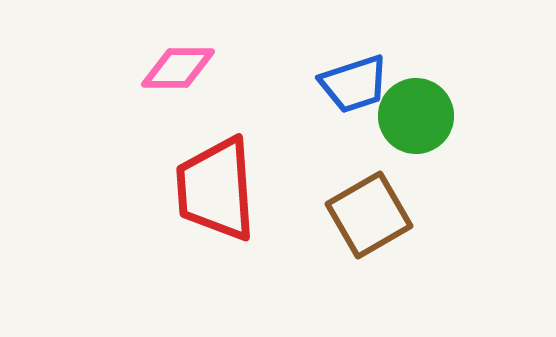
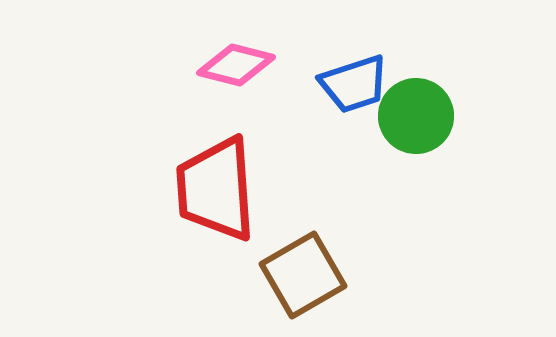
pink diamond: moved 58 px right, 3 px up; rotated 14 degrees clockwise
brown square: moved 66 px left, 60 px down
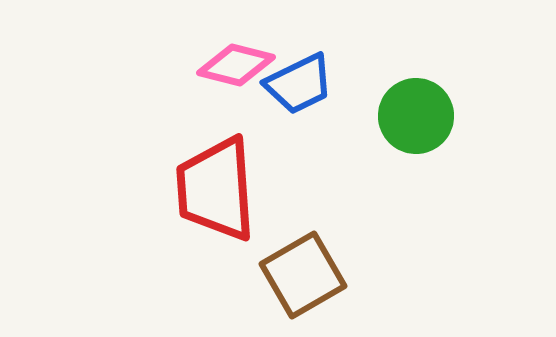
blue trapezoid: moved 55 px left; rotated 8 degrees counterclockwise
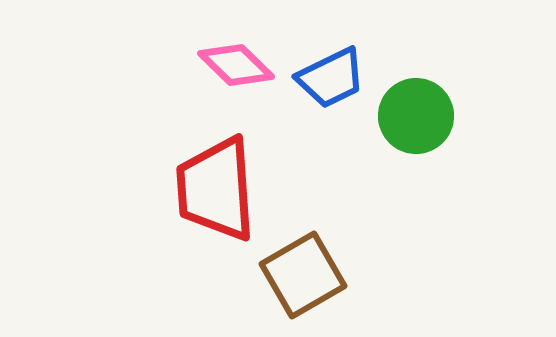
pink diamond: rotated 30 degrees clockwise
blue trapezoid: moved 32 px right, 6 px up
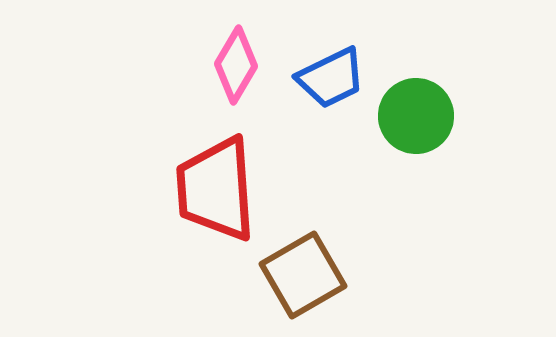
pink diamond: rotated 76 degrees clockwise
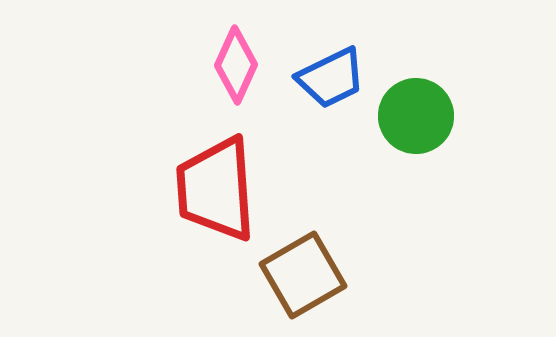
pink diamond: rotated 6 degrees counterclockwise
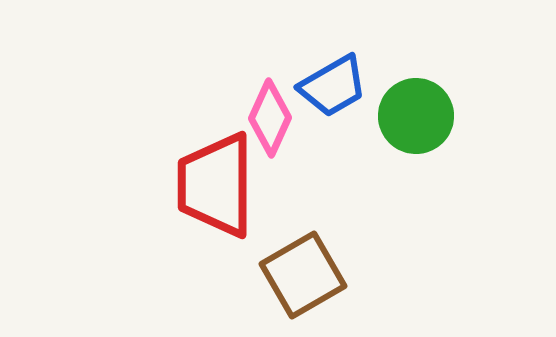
pink diamond: moved 34 px right, 53 px down
blue trapezoid: moved 2 px right, 8 px down; rotated 4 degrees counterclockwise
red trapezoid: moved 4 px up; rotated 4 degrees clockwise
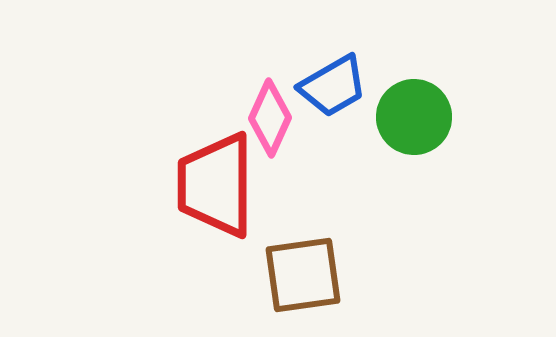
green circle: moved 2 px left, 1 px down
brown square: rotated 22 degrees clockwise
